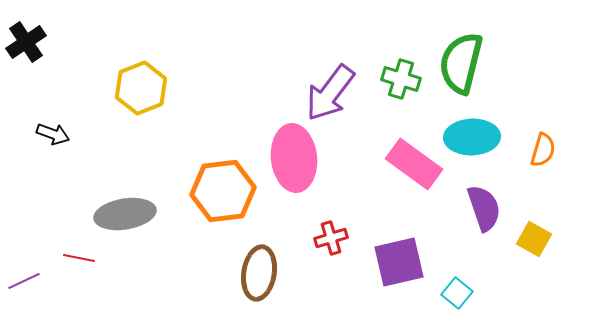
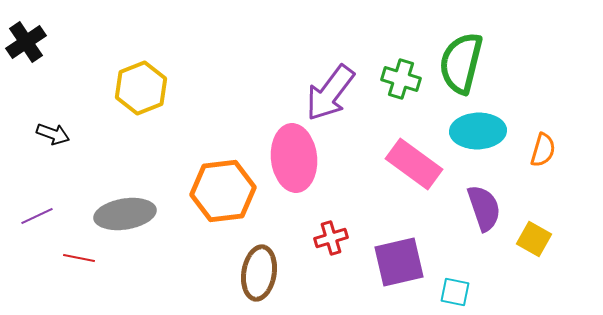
cyan ellipse: moved 6 px right, 6 px up
purple line: moved 13 px right, 65 px up
cyan square: moved 2 px left, 1 px up; rotated 28 degrees counterclockwise
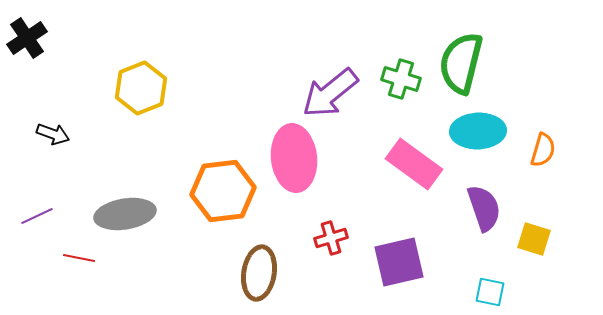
black cross: moved 1 px right, 4 px up
purple arrow: rotated 14 degrees clockwise
yellow square: rotated 12 degrees counterclockwise
cyan square: moved 35 px right
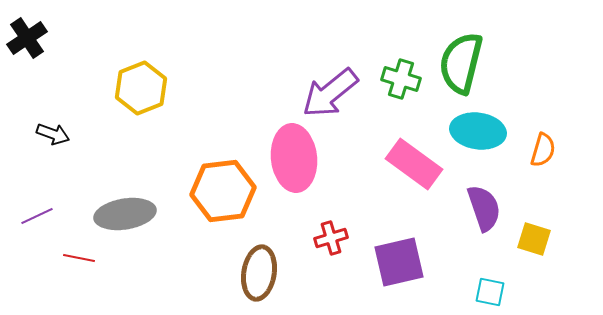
cyan ellipse: rotated 10 degrees clockwise
